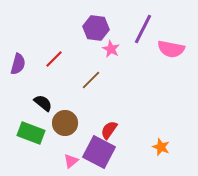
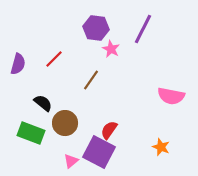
pink semicircle: moved 47 px down
brown line: rotated 10 degrees counterclockwise
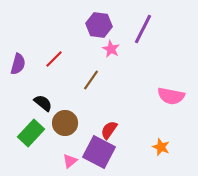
purple hexagon: moved 3 px right, 3 px up
green rectangle: rotated 68 degrees counterclockwise
pink triangle: moved 1 px left
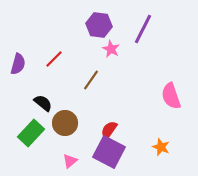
pink semicircle: rotated 60 degrees clockwise
purple square: moved 10 px right
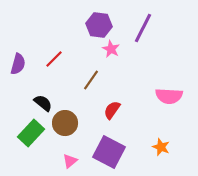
purple line: moved 1 px up
pink semicircle: moved 2 px left; rotated 68 degrees counterclockwise
red semicircle: moved 3 px right, 20 px up
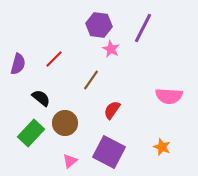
black semicircle: moved 2 px left, 5 px up
orange star: moved 1 px right
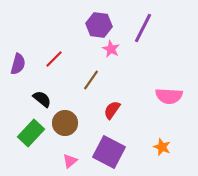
black semicircle: moved 1 px right, 1 px down
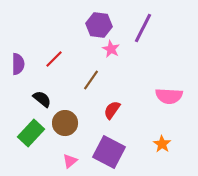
purple semicircle: rotated 15 degrees counterclockwise
orange star: moved 3 px up; rotated 12 degrees clockwise
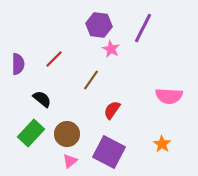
brown circle: moved 2 px right, 11 px down
